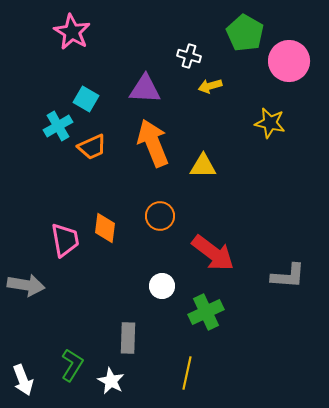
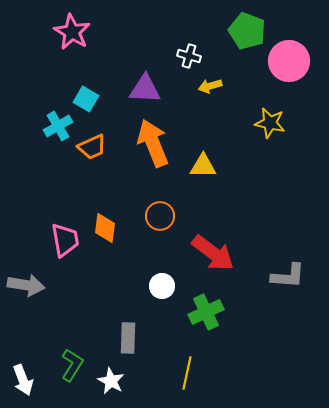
green pentagon: moved 2 px right, 2 px up; rotated 9 degrees counterclockwise
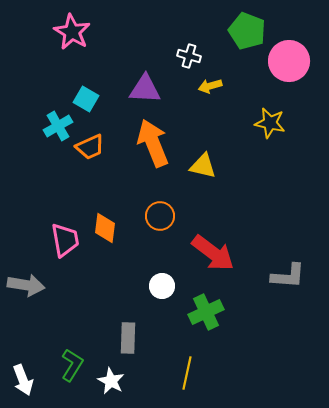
orange trapezoid: moved 2 px left
yellow triangle: rotated 12 degrees clockwise
